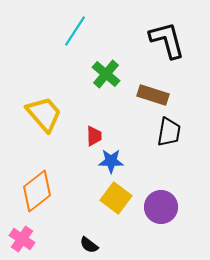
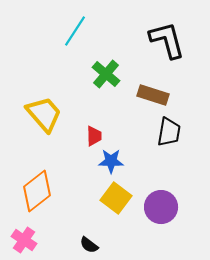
pink cross: moved 2 px right, 1 px down
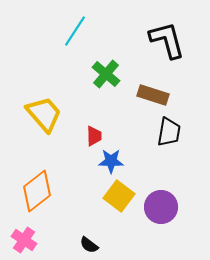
yellow square: moved 3 px right, 2 px up
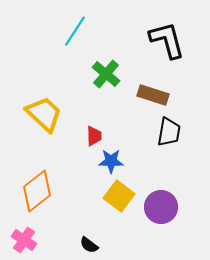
yellow trapezoid: rotated 6 degrees counterclockwise
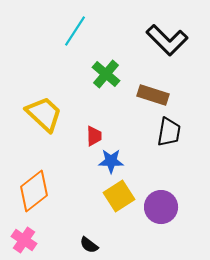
black L-shape: rotated 150 degrees clockwise
orange diamond: moved 3 px left
yellow square: rotated 20 degrees clockwise
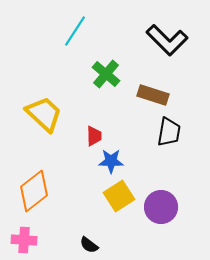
pink cross: rotated 30 degrees counterclockwise
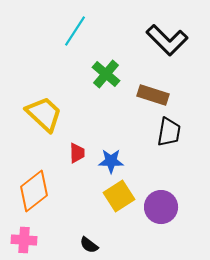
red trapezoid: moved 17 px left, 17 px down
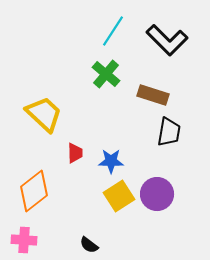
cyan line: moved 38 px right
red trapezoid: moved 2 px left
purple circle: moved 4 px left, 13 px up
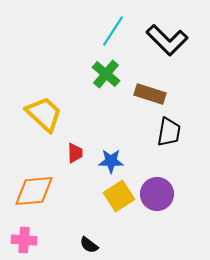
brown rectangle: moved 3 px left, 1 px up
orange diamond: rotated 33 degrees clockwise
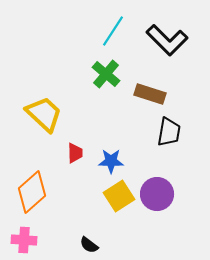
orange diamond: moved 2 px left, 1 px down; rotated 36 degrees counterclockwise
